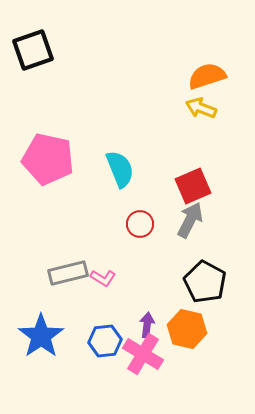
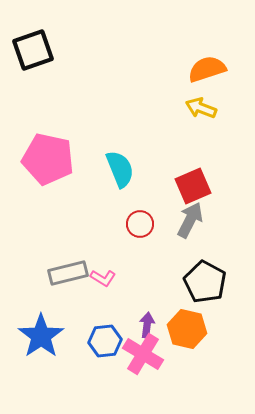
orange semicircle: moved 7 px up
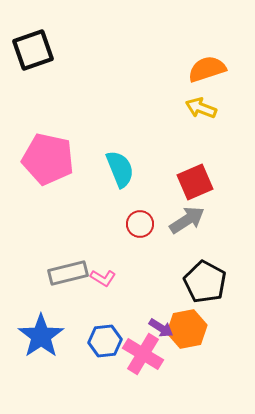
red square: moved 2 px right, 4 px up
gray arrow: moved 3 px left; rotated 30 degrees clockwise
purple arrow: moved 14 px right, 3 px down; rotated 115 degrees clockwise
orange hexagon: rotated 24 degrees counterclockwise
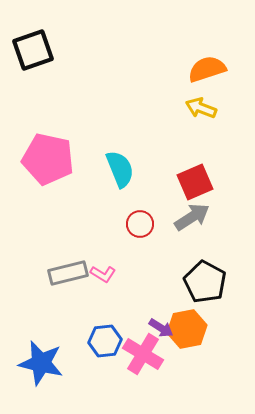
gray arrow: moved 5 px right, 3 px up
pink L-shape: moved 4 px up
blue star: moved 27 px down; rotated 24 degrees counterclockwise
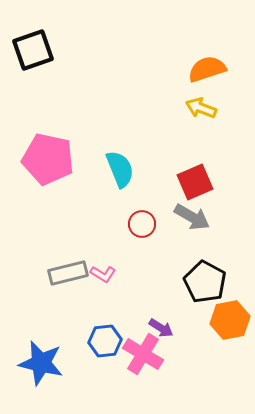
gray arrow: rotated 63 degrees clockwise
red circle: moved 2 px right
orange hexagon: moved 43 px right, 9 px up
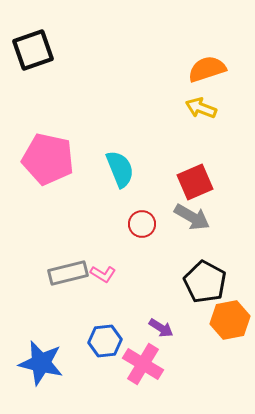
pink cross: moved 10 px down
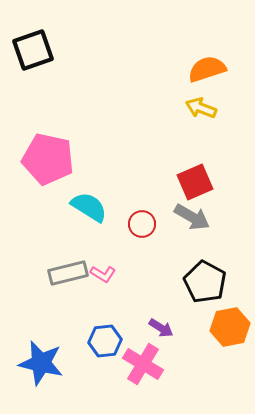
cyan semicircle: moved 31 px left, 38 px down; rotated 36 degrees counterclockwise
orange hexagon: moved 7 px down
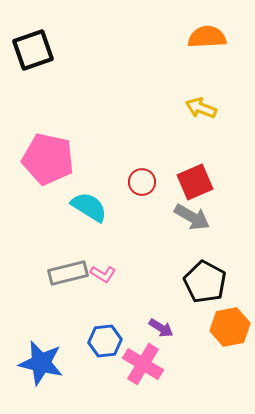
orange semicircle: moved 32 px up; rotated 15 degrees clockwise
red circle: moved 42 px up
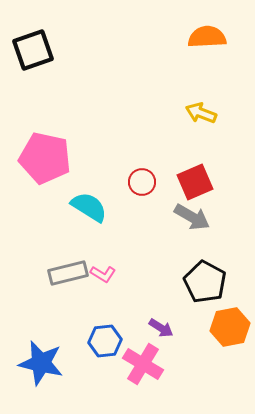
yellow arrow: moved 5 px down
pink pentagon: moved 3 px left, 1 px up
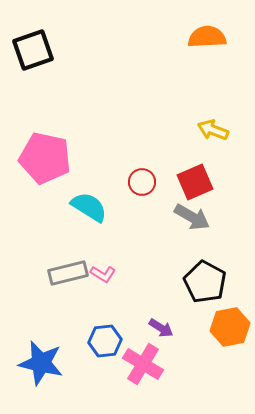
yellow arrow: moved 12 px right, 17 px down
